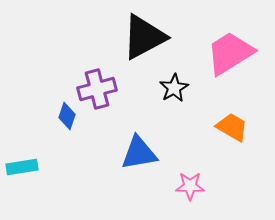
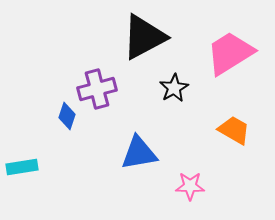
orange trapezoid: moved 2 px right, 3 px down
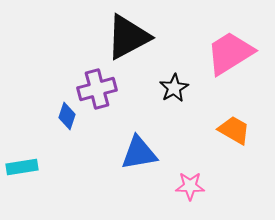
black triangle: moved 16 px left
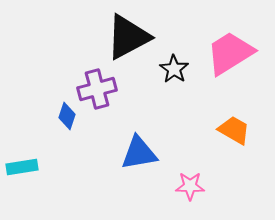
black star: moved 19 px up; rotated 8 degrees counterclockwise
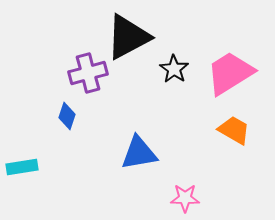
pink trapezoid: moved 20 px down
purple cross: moved 9 px left, 16 px up
pink star: moved 5 px left, 12 px down
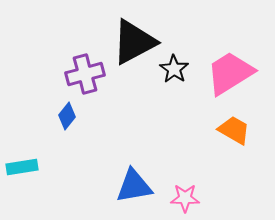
black triangle: moved 6 px right, 5 px down
purple cross: moved 3 px left, 1 px down
blue diamond: rotated 20 degrees clockwise
blue triangle: moved 5 px left, 33 px down
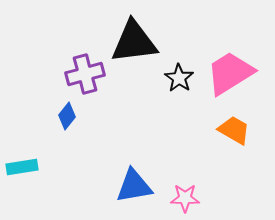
black triangle: rotated 21 degrees clockwise
black star: moved 5 px right, 9 px down
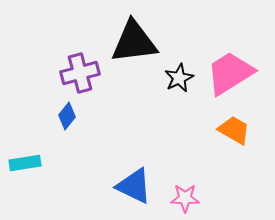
purple cross: moved 5 px left, 1 px up
black star: rotated 12 degrees clockwise
cyan rectangle: moved 3 px right, 4 px up
blue triangle: rotated 36 degrees clockwise
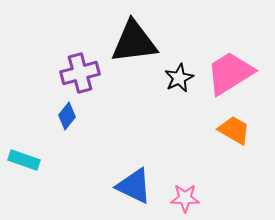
cyan rectangle: moved 1 px left, 3 px up; rotated 28 degrees clockwise
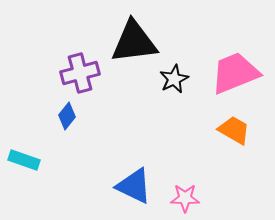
pink trapezoid: moved 5 px right; rotated 10 degrees clockwise
black star: moved 5 px left, 1 px down
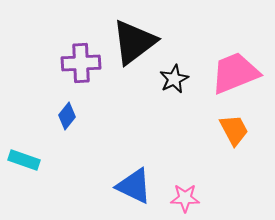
black triangle: rotated 30 degrees counterclockwise
purple cross: moved 1 px right, 10 px up; rotated 12 degrees clockwise
orange trapezoid: rotated 32 degrees clockwise
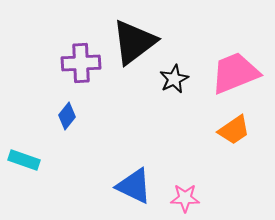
orange trapezoid: rotated 84 degrees clockwise
